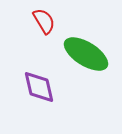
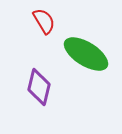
purple diamond: rotated 27 degrees clockwise
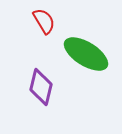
purple diamond: moved 2 px right
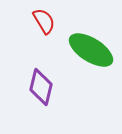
green ellipse: moved 5 px right, 4 px up
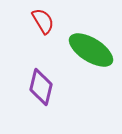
red semicircle: moved 1 px left
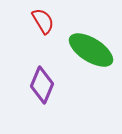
purple diamond: moved 1 px right, 2 px up; rotated 9 degrees clockwise
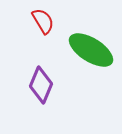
purple diamond: moved 1 px left
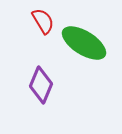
green ellipse: moved 7 px left, 7 px up
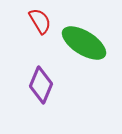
red semicircle: moved 3 px left
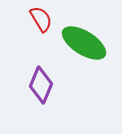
red semicircle: moved 1 px right, 2 px up
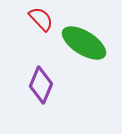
red semicircle: rotated 12 degrees counterclockwise
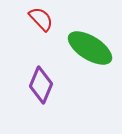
green ellipse: moved 6 px right, 5 px down
